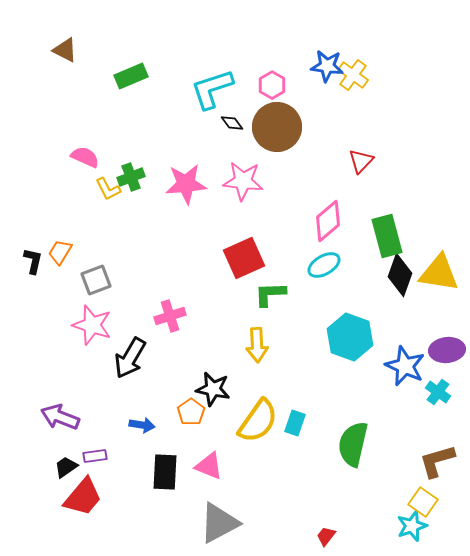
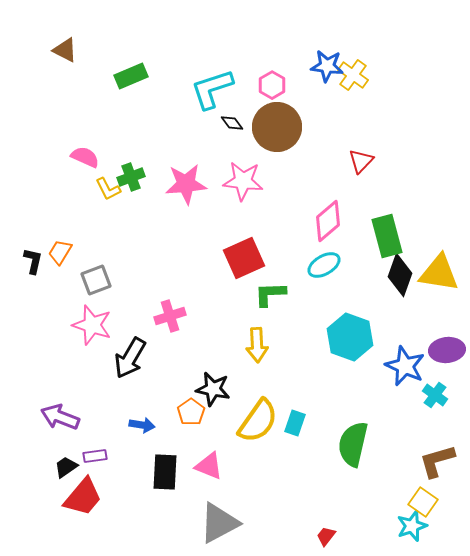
cyan cross at (438, 392): moved 3 px left, 3 px down
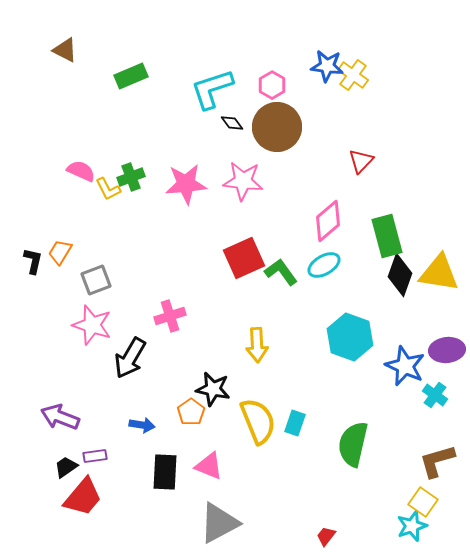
pink semicircle at (85, 157): moved 4 px left, 14 px down
green L-shape at (270, 294): moved 11 px right, 22 px up; rotated 56 degrees clockwise
yellow semicircle at (258, 421): rotated 57 degrees counterclockwise
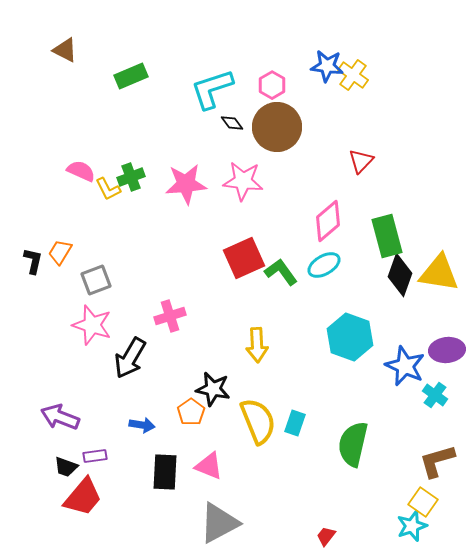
black trapezoid at (66, 467): rotated 125 degrees counterclockwise
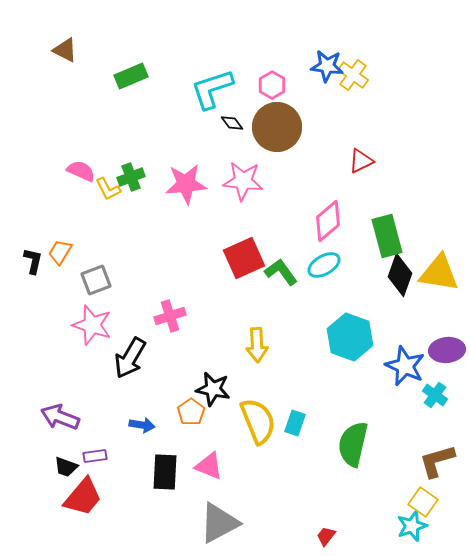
red triangle at (361, 161): rotated 20 degrees clockwise
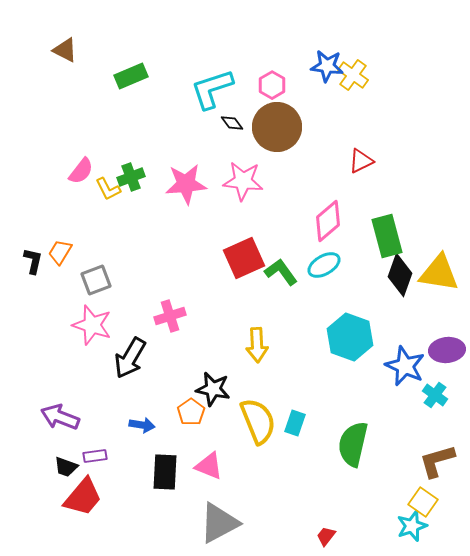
pink semicircle at (81, 171): rotated 104 degrees clockwise
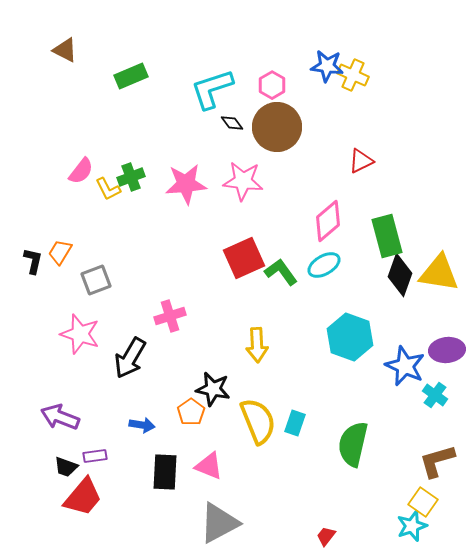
yellow cross at (353, 75): rotated 12 degrees counterclockwise
pink star at (92, 325): moved 12 px left, 9 px down
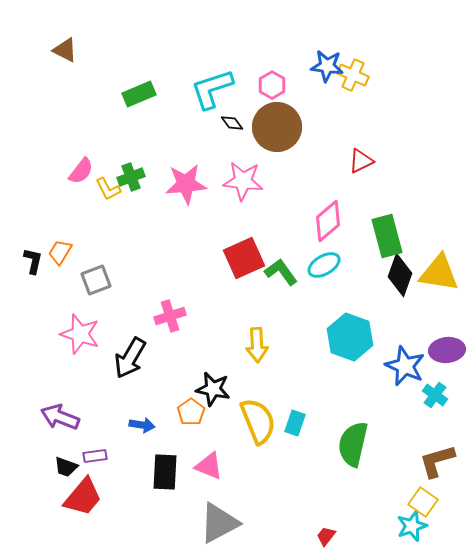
green rectangle at (131, 76): moved 8 px right, 18 px down
